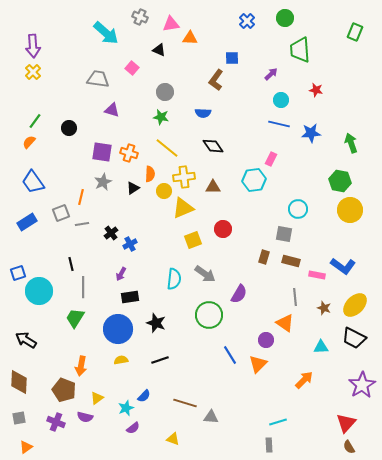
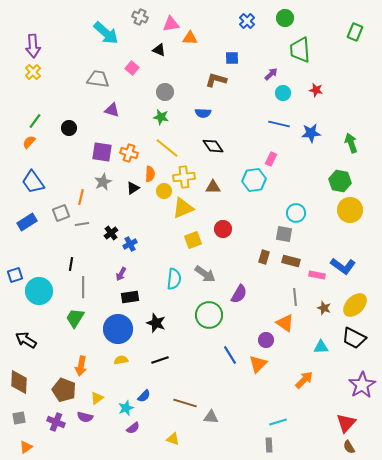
brown L-shape at (216, 80): rotated 70 degrees clockwise
cyan circle at (281, 100): moved 2 px right, 7 px up
cyan circle at (298, 209): moved 2 px left, 4 px down
black line at (71, 264): rotated 24 degrees clockwise
blue square at (18, 273): moved 3 px left, 2 px down
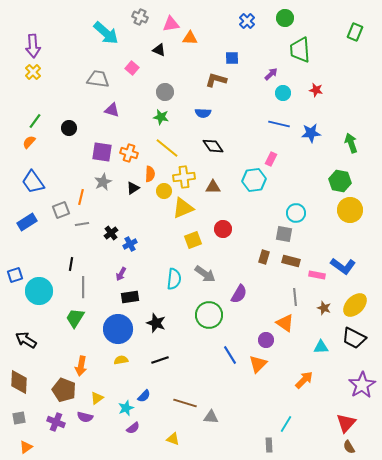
gray square at (61, 213): moved 3 px up
cyan line at (278, 422): moved 8 px right, 2 px down; rotated 42 degrees counterclockwise
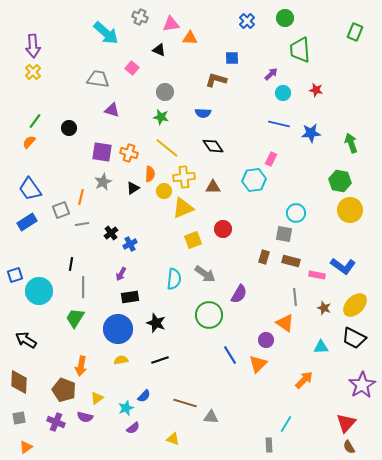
blue trapezoid at (33, 182): moved 3 px left, 7 px down
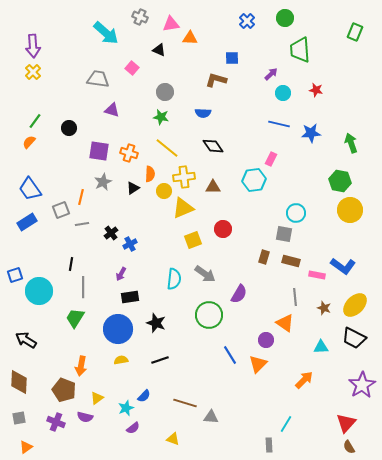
purple square at (102, 152): moved 3 px left, 1 px up
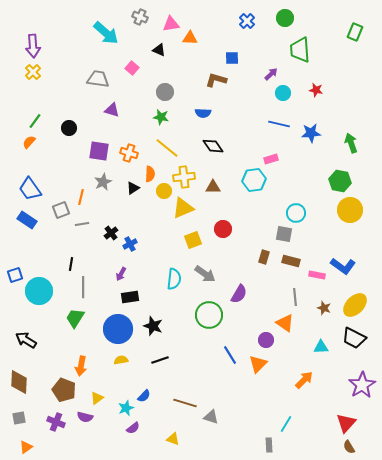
pink rectangle at (271, 159): rotated 48 degrees clockwise
blue rectangle at (27, 222): moved 2 px up; rotated 66 degrees clockwise
black star at (156, 323): moved 3 px left, 3 px down
gray triangle at (211, 417): rotated 14 degrees clockwise
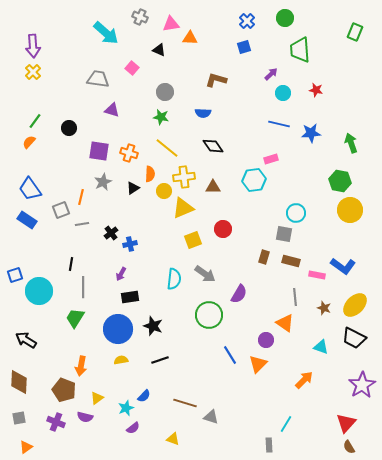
blue square at (232, 58): moved 12 px right, 11 px up; rotated 16 degrees counterclockwise
blue cross at (130, 244): rotated 16 degrees clockwise
cyan triangle at (321, 347): rotated 21 degrees clockwise
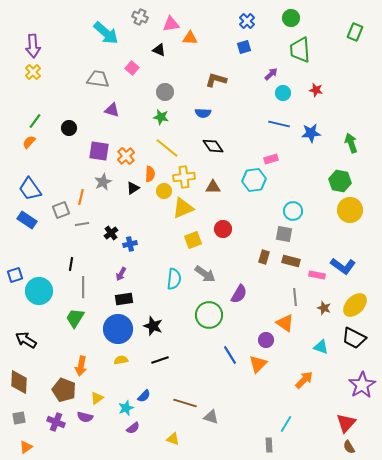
green circle at (285, 18): moved 6 px right
orange cross at (129, 153): moved 3 px left, 3 px down; rotated 30 degrees clockwise
cyan circle at (296, 213): moved 3 px left, 2 px up
black rectangle at (130, 297): moved 6 px left, 2 px down
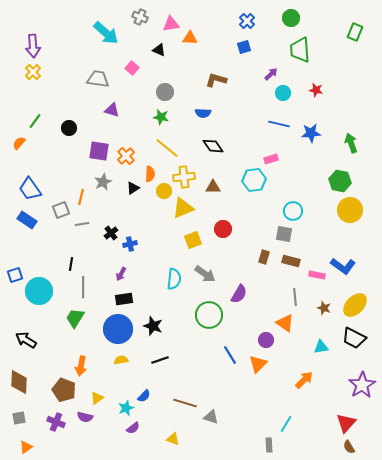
orange semicircle at (29, 142): moved 10 px left, 1 px down
cyan triangle at (321, 347): rotated 28 degrees counterclockwise
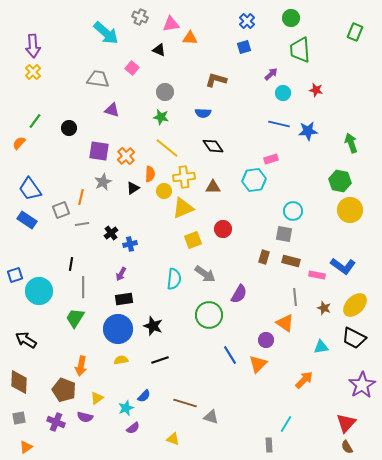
blue star at (311, 133): moved 3 px left, 2 px up
brown semicircle at (349, 447): moved 2 px left
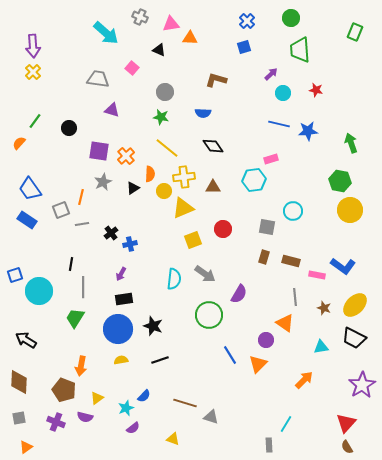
gray square at (284, 234): moved 17 px left, 7 px up
